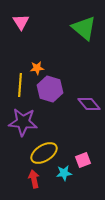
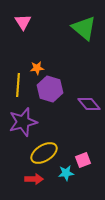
pink triangle: moved 2 px right
yellow line: moved 2 px left
purple star: rotated 20 degrees counterclockwise
cyan star: moved 2 px right
red arrow: rotated 102 degrees clockwise
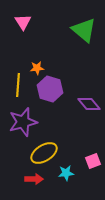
green triangle: moved 2 px down
pink square: moved 10 px right, 1 px down
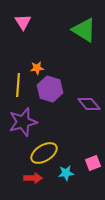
green triangle: rotated 8 degrees counterclockwise
pink square: moved 2 px down
red arrow: moved 1 px left, 1 px up
